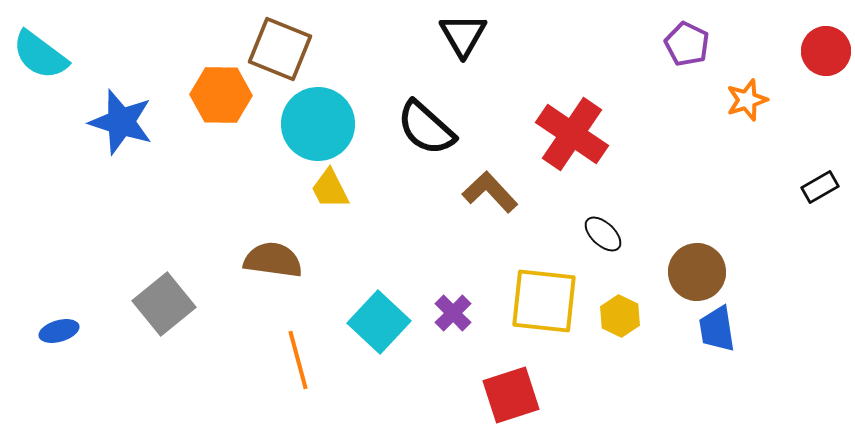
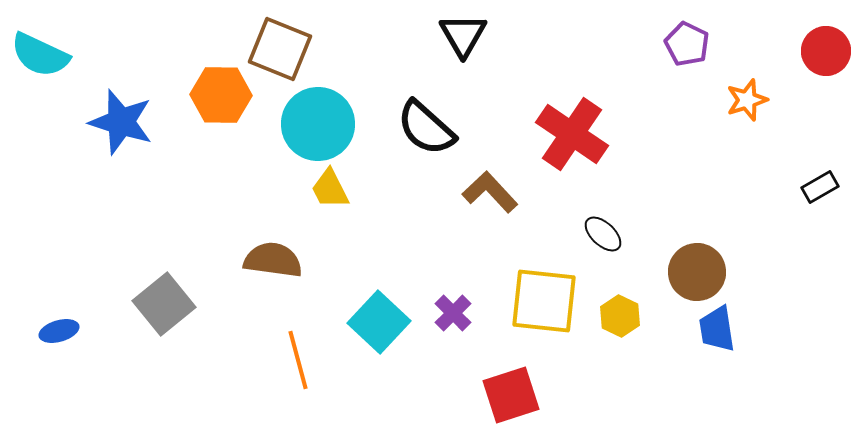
cyan semicircle: rotated 12 degrees counterclockwise
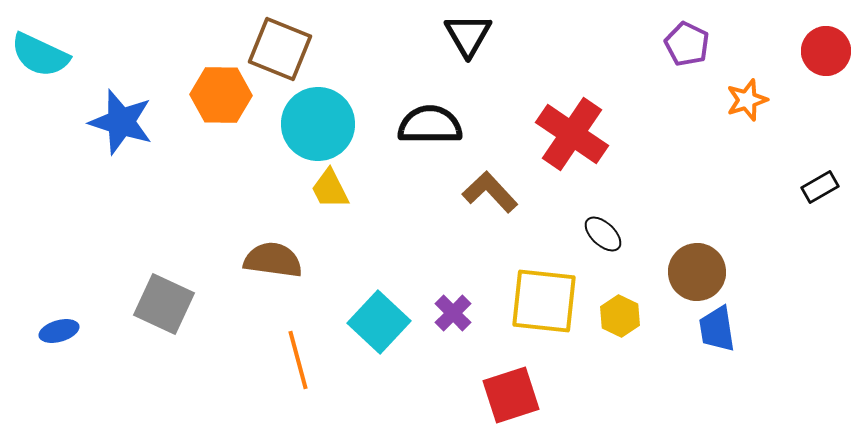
black triangle: moved 5 px right
black semicircle: moved 4 px right, 3 px up; rotated 138 degrees clockwise
gray square: rotated 26 degrees counterclockwise
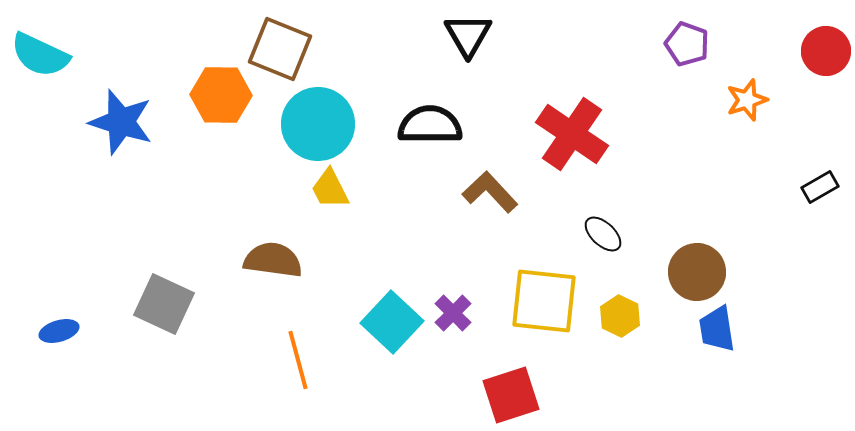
purple pentagon: rotated 6 degrees counterclockwise
cyan square: moved 13 px right
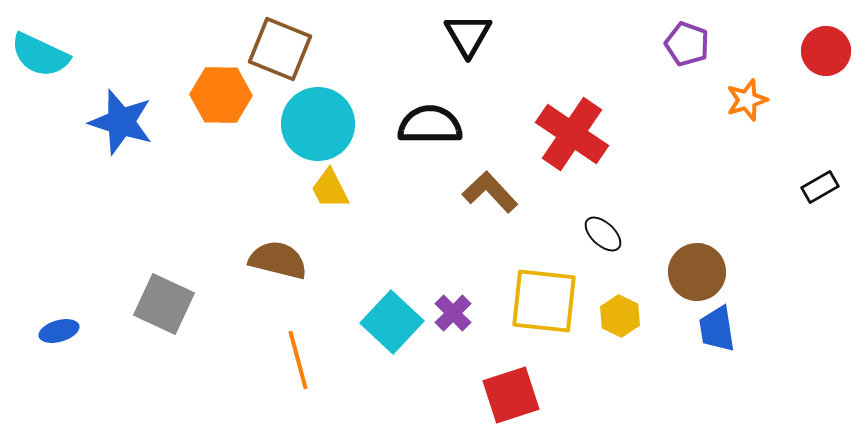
brown semicircle: moved 5 px right; rotated 6 degrees clockwise
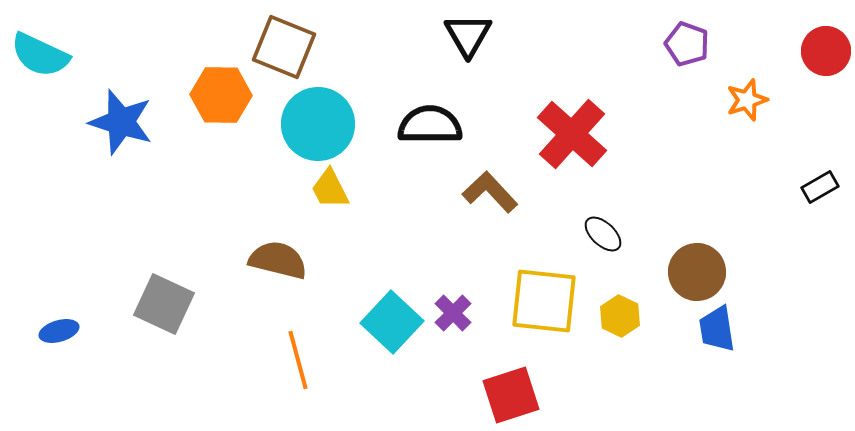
brown square: moved 4 px right, 2 px up
red cross: rotated 8 degrees clockwise
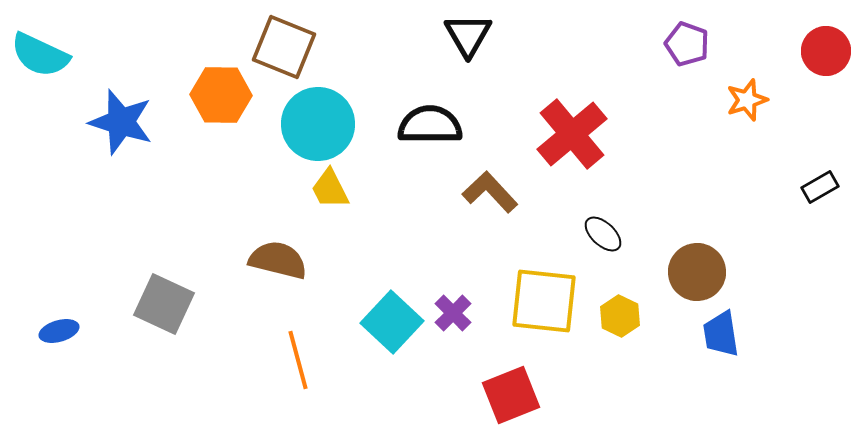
red cross: rotated 8 degrees clockwise
blue trapezoid: moved 4 px right, 5 px down
red square: rotated 4 degrees counterclockwise
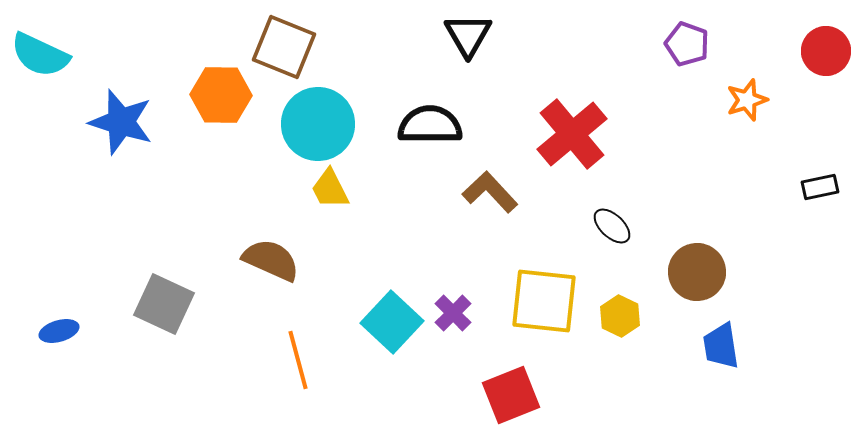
black rectangle: rotated 18 degrees clockwise
black ellipse: moved 9 px right, 8 px up
brown semicircle: moved 7 px left; rotated 10 degrees clockwise
blue trapezoid: moved 12 px down
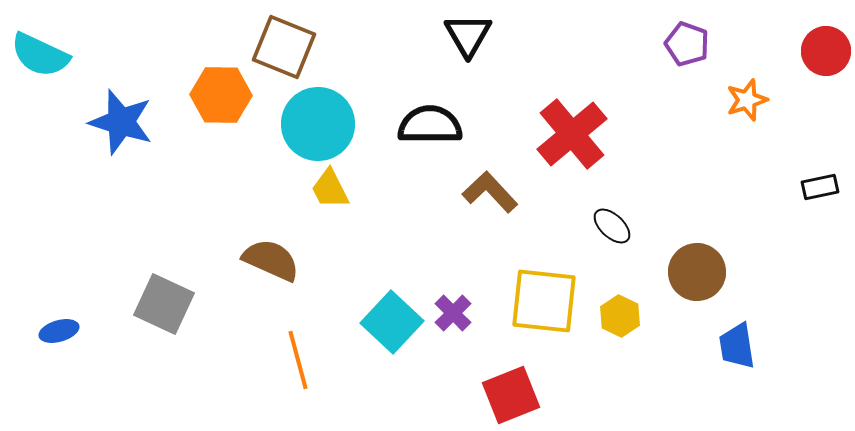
blue trapezoid: moved 16 px right
